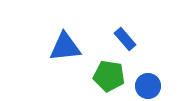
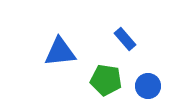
blue triangle: moved 5 px left, 5 px down
green pentagon: moved 3 px left, 4 px down
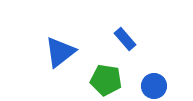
blue triangle: rotated 32 degrees counterclockwise
blue circle: moved 6 px right
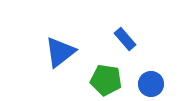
blue circle: moved 3 px left, 2 px up
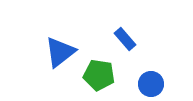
green pentagon: moved 7 px left, 5 px up
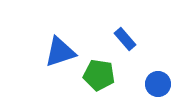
blue triangle: rotated 20 degrees clockwise
blue circle: moved 7 px right
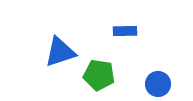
blue rectangle: moved 8 px up; rotated 50 degrees counterclockwise
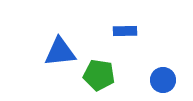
blue triangle: rotated 12 degrees clockwise
blue circle: moved 5 px right, 4 px up
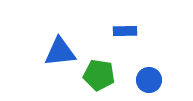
blue circle: moved 14 px left
